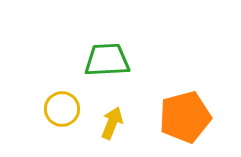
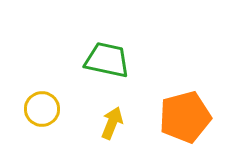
green trapezoid: rotated 15 degrees clockwise
yellow circle: moved 20 px left
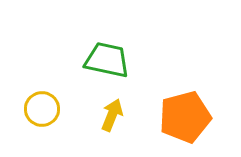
yellow arrow: moved 8 px up
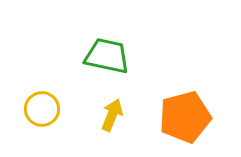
green trapezoid: moved 4 px up
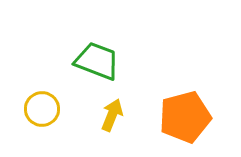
green trapezoid: moved 10 px left, 5 px down; rotated 9 degrees clockwise
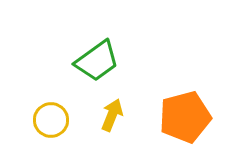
green trapezoid: rotated 123 degrees clockwise
yellow circle: moved 9 px right, 11 px down
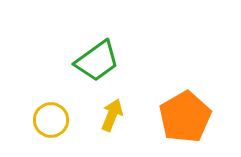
orange pentagon: rotated 15 degrees counterclockwise
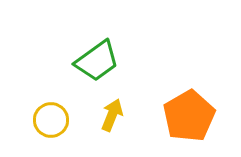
orange pentagon: moved 4 px right, 1 px up
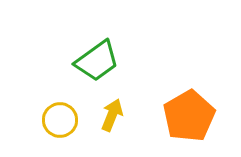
yellow circle: moved 9 px right
